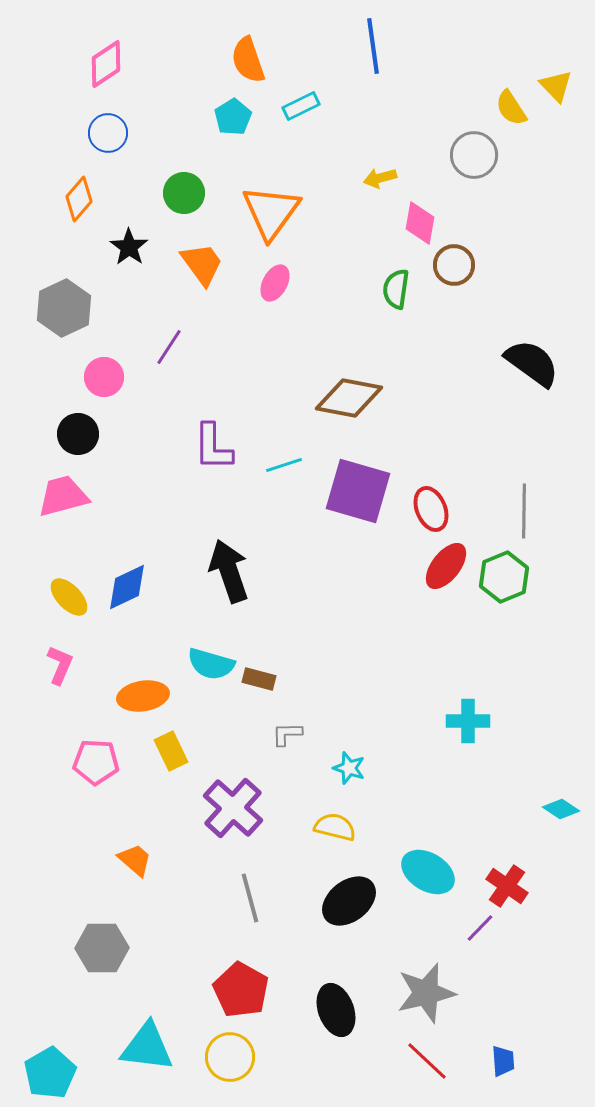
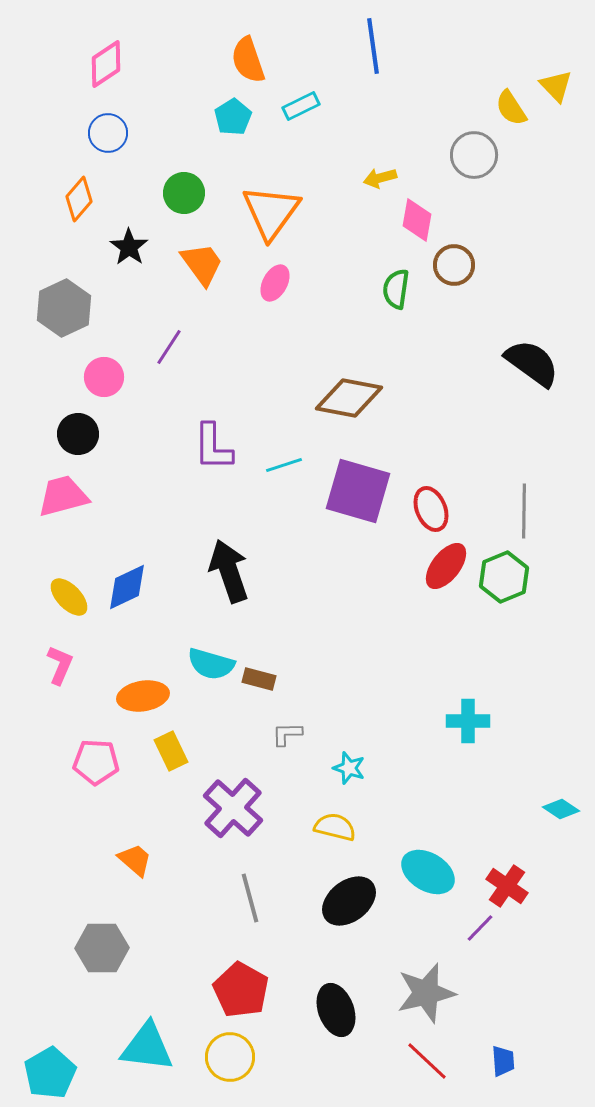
pink diamond at (420, 223): moved 3 px left, 3 px up
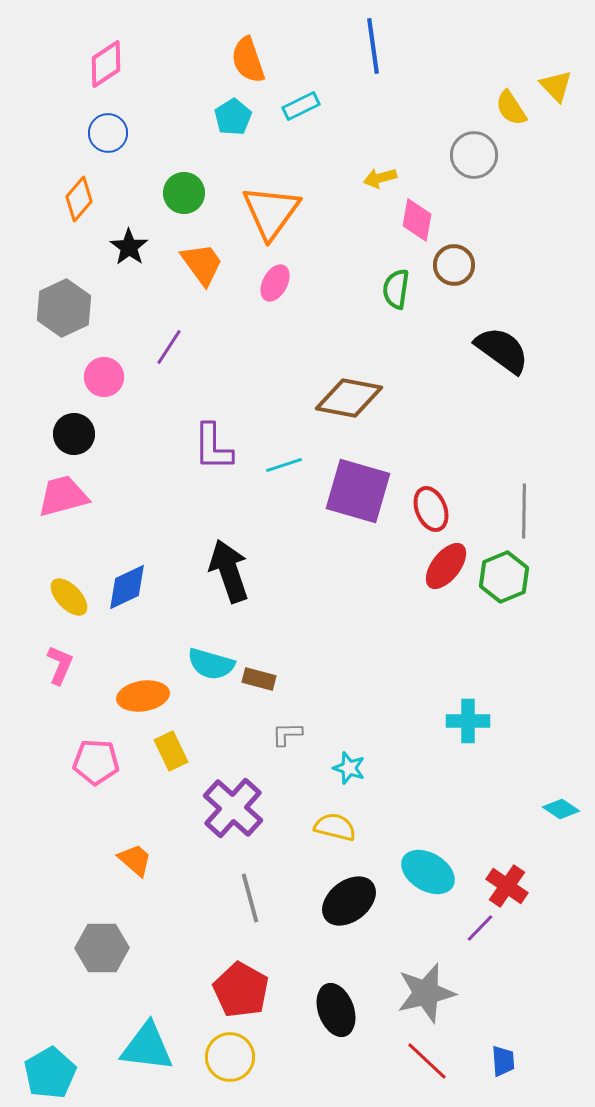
black semicircle at (532, 363): moved 30 px left, 13 px up
black circle at (78, 434): moved 4 px left
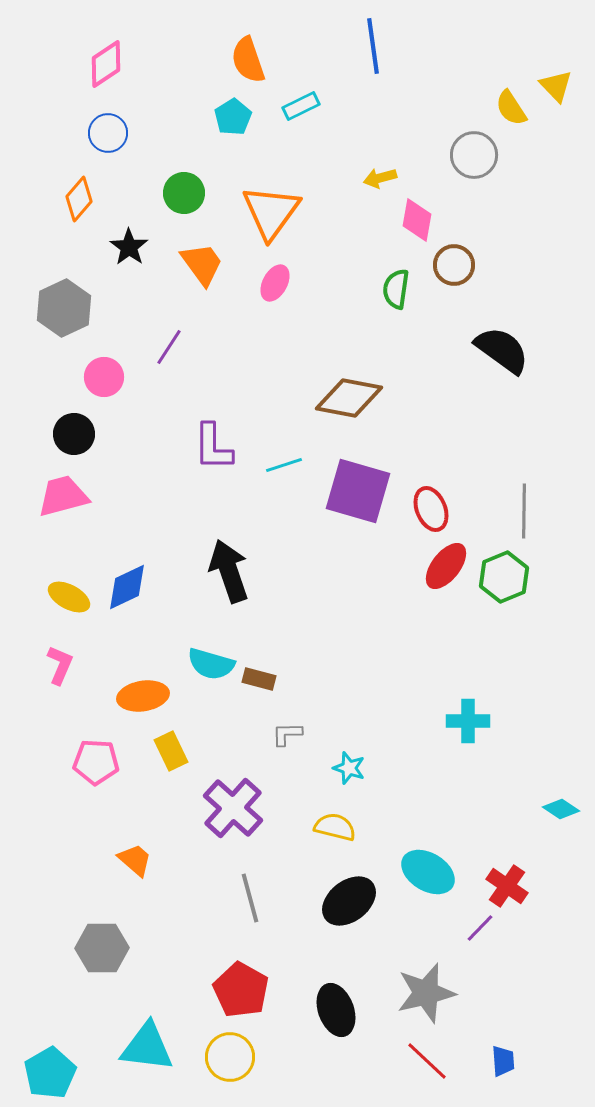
yellow ellipse at (69, 597): rotated 18 degrees counterclockwise
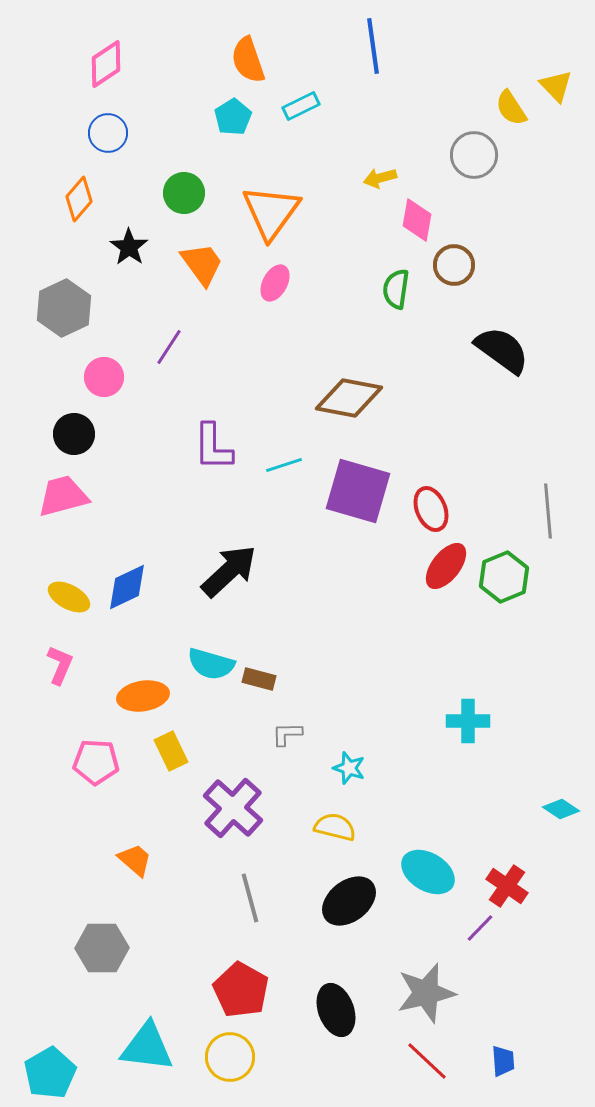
gray line at (524, 511): moved 24 px right; rotated 6 degrees counterclockwise
black arrow at (229, 571): rotated 66 degrees clockwise
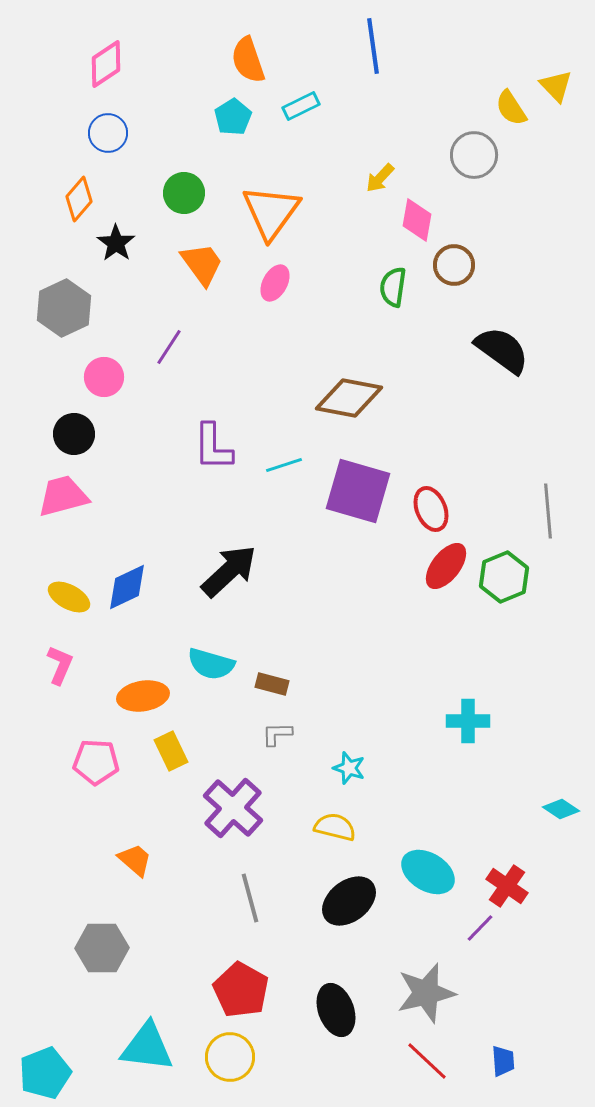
yellow arrow at (380, 178): rotated 32 degrees counterclockwise
black star at (129, 247): moved 13 px left, 4 px up
green semicircle at (396, 289): moved 3 px left, 2 px up
brown rectangle at (259, 679): moved 13 px right, 5 px down
gray L-shape at (287, 734): moved 10 px left
cyan pentagon at (50, 1073): moved 5 px left; rotated 9 degrees clockwise
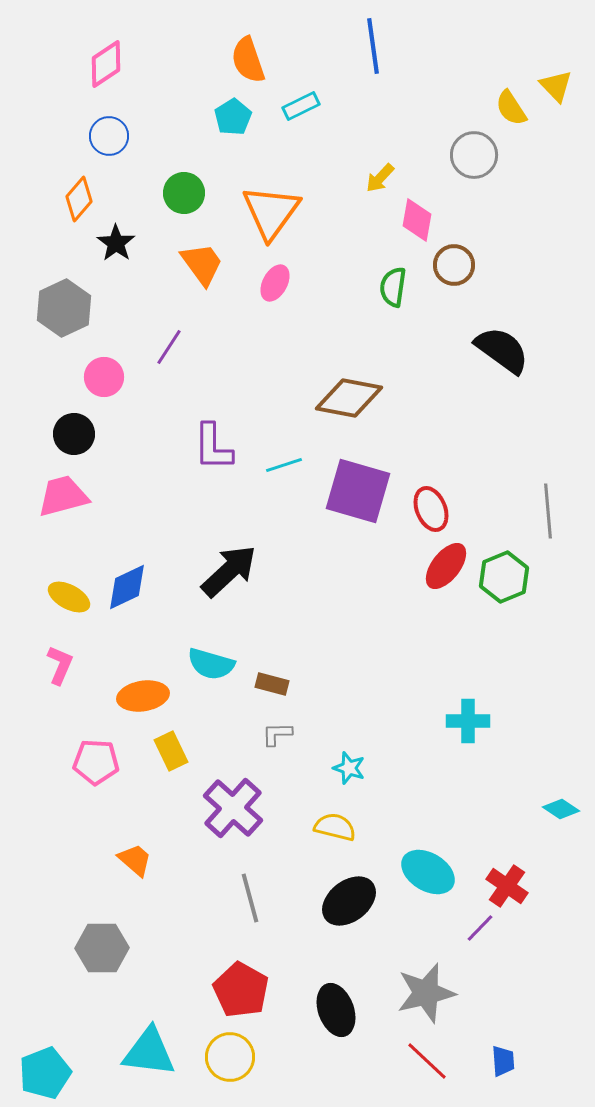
blue circle at (108, 133): moved 1 px right, 3 px down
cyan triangle at (147, 1047): moved 2 px right, 5 px down
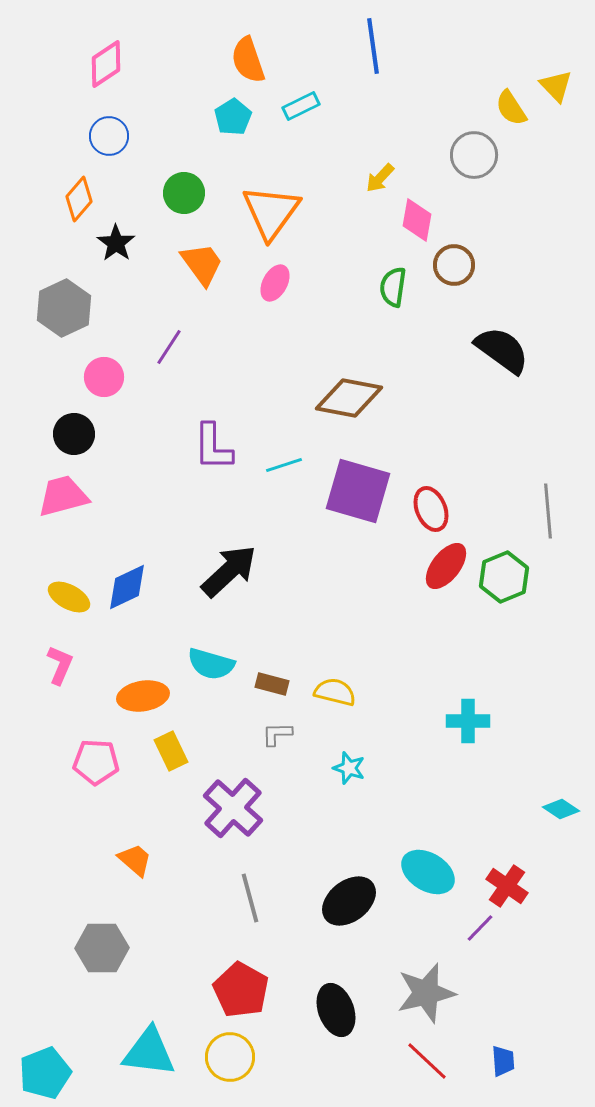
yellow semicircle at (335, 827): moved 135 px up
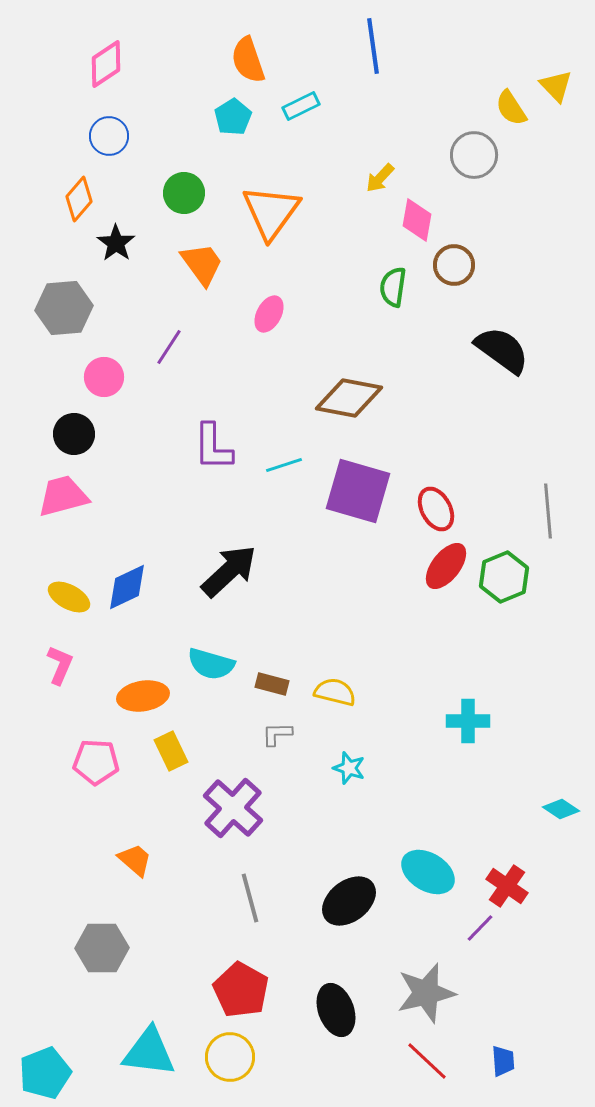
pink ellipse at (275, 283): moved 6 px left, 31 px down
gray hexagon at (64, 308): rotated 20 degrees clockwise
red ellipse at (431, 509): moved 5 px right; rotated 6 degrees counterclockwise
